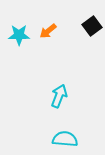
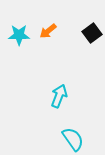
black square: moved 7 px down
cyan semicircle: moved 8 px right; rotated 50 degrees clockwise
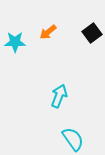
orange arrow: moved 1 px down
cyan star: moved 4 px left, 7 px down
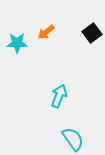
orange arrow: moved 2 px left
cyan star: moved 2 px right, 1 px down
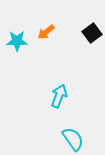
cyan star: moved 2 px up
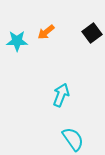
cyan arrow: moved 2 px right, 1 px up
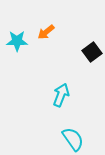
black square: moved 19 px down
